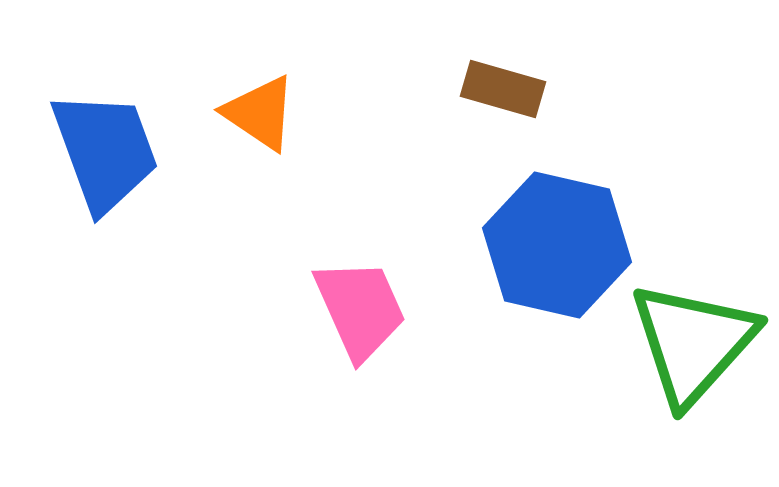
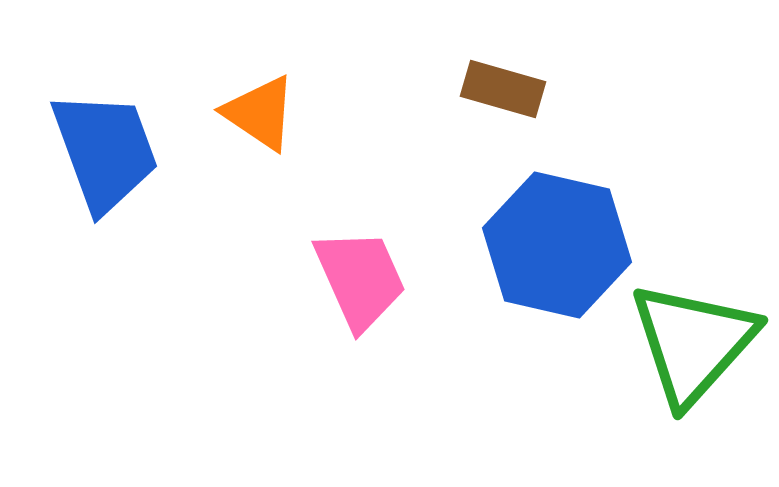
pink trapezoid: moved 30 px up
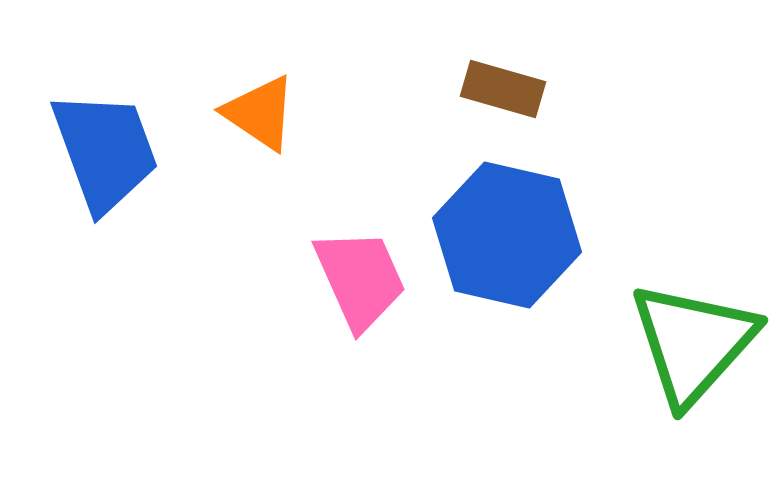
blue hexagon: moved 50 px left, 10 px up
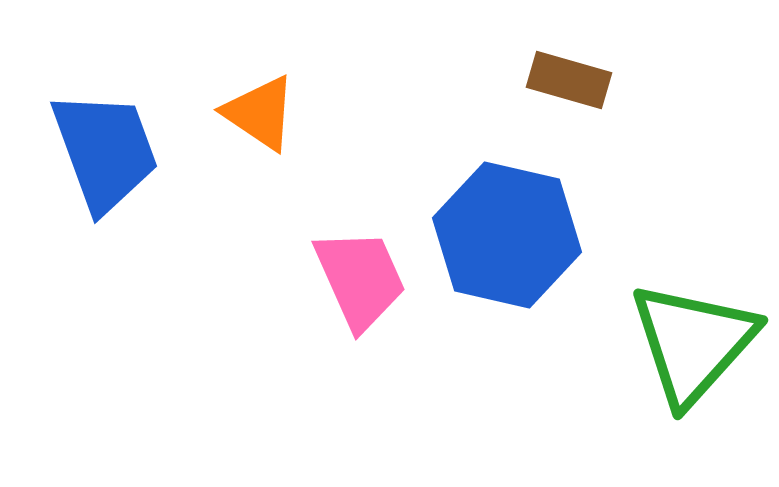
brown rectangle: moved 66 px right, 9 px up
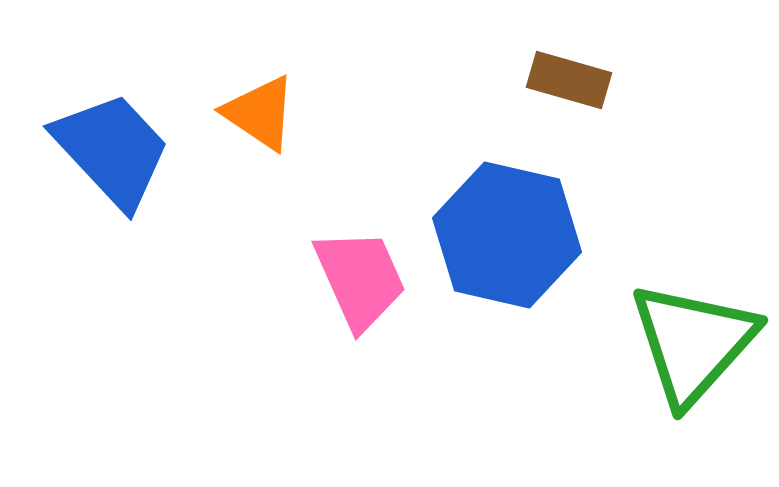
blue trapezoid: moved 7 px right, 1 px up; rotated 23 degrees counterclockwise
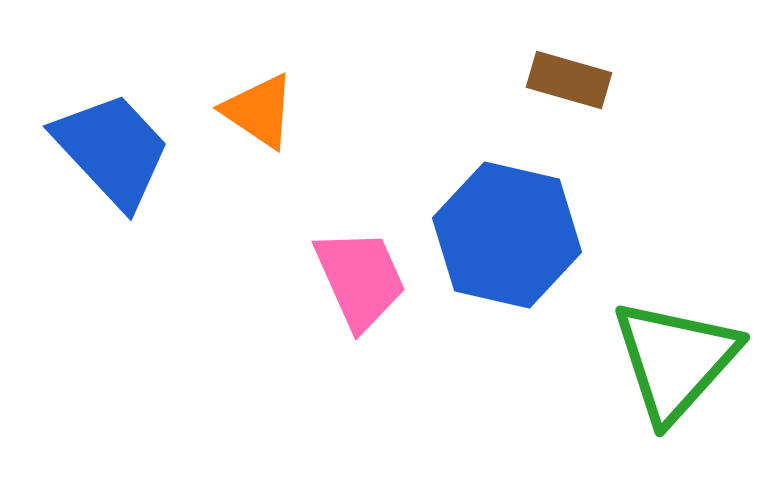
orange triangle: moved 1 px left, 2 px up
green triangle: moved 18 px left, 17 px down
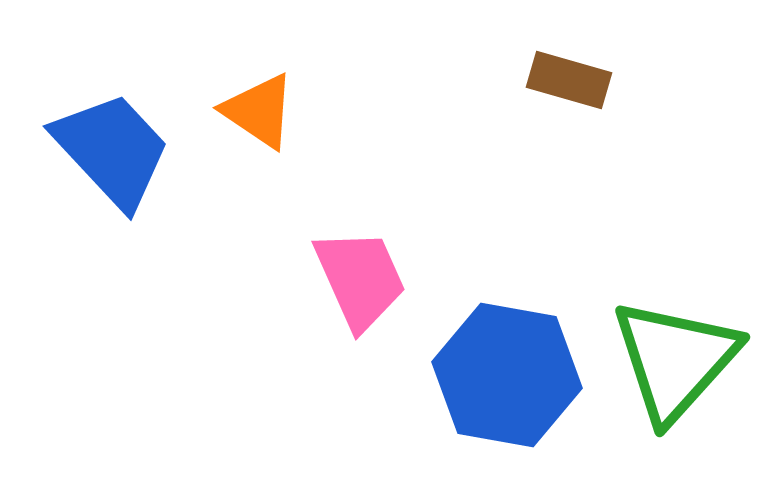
blue hexagon: moved 140 px down; rotated 3 degrees counterclockwise
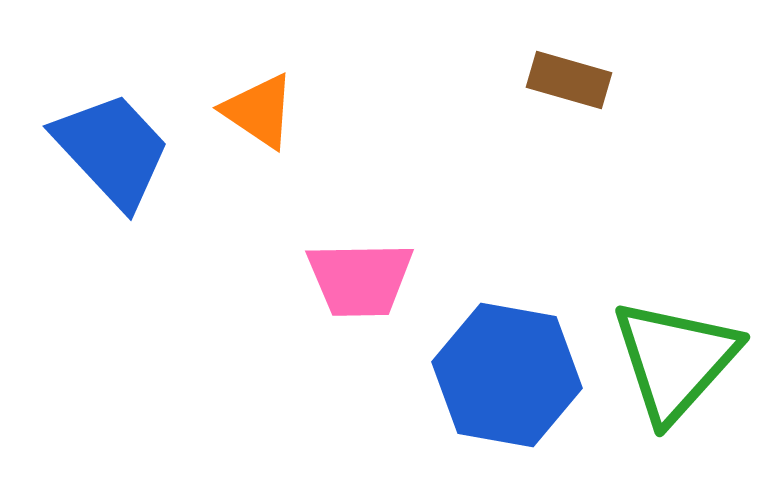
pink trapezoid: rotated 113 degrees clockwise
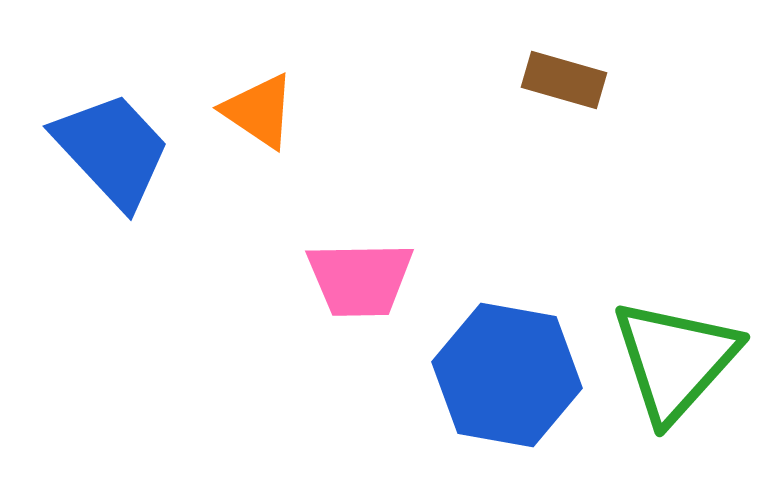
brown rectangle: moved 5 px left
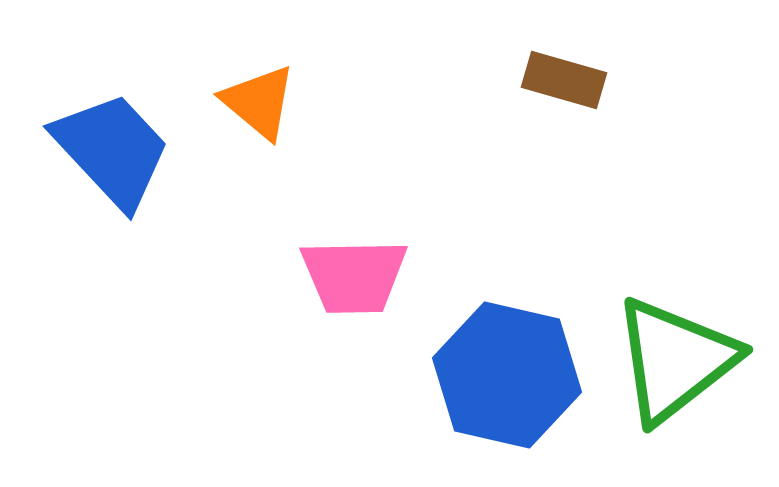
orange triangle: moved 9 px up; rotated 6 degrees clockwise
pink trapezoid: moved 6 px left, 3 px up
green triangle: rotated 10 degrees clockwise
blue hexagon: rotated 3 degrees clockwise
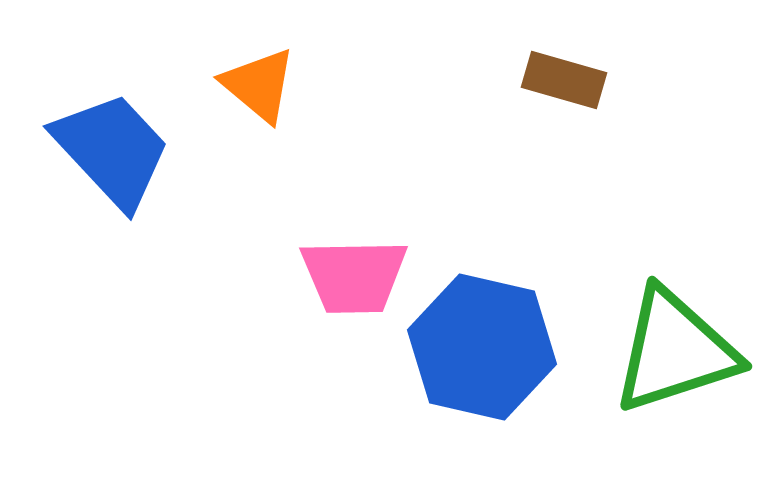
orange triangle: moved 17 px up
green triangle: moved 9 px up; rotated 20 degrees clockwise
blue hexagon: moved 25 px left, 28 px up
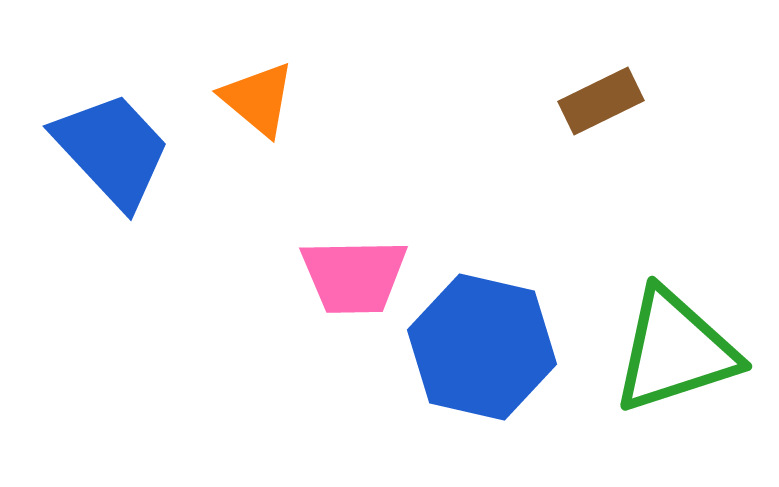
brown rectangle: moved 37 px right, 21 px down; rotated 42 degrees counterclockwise
orange triangle: moved 1 px left, 14 px down
